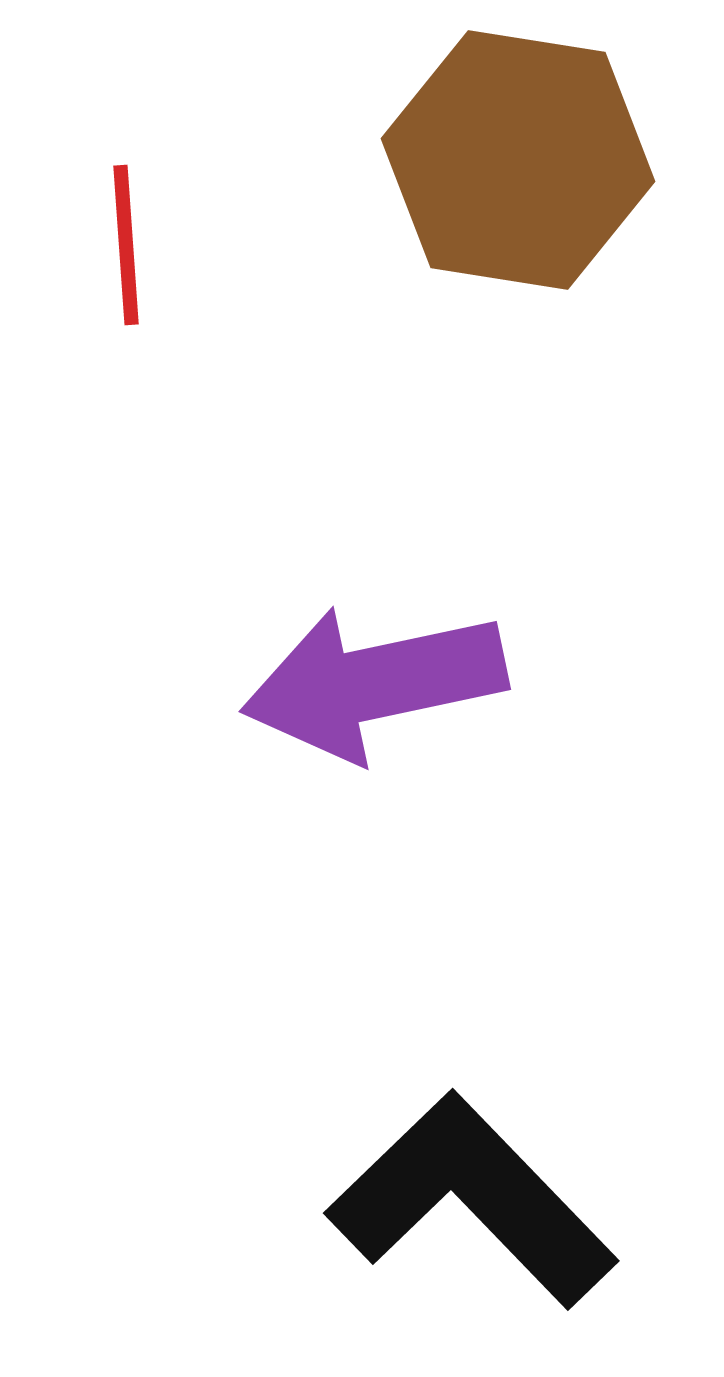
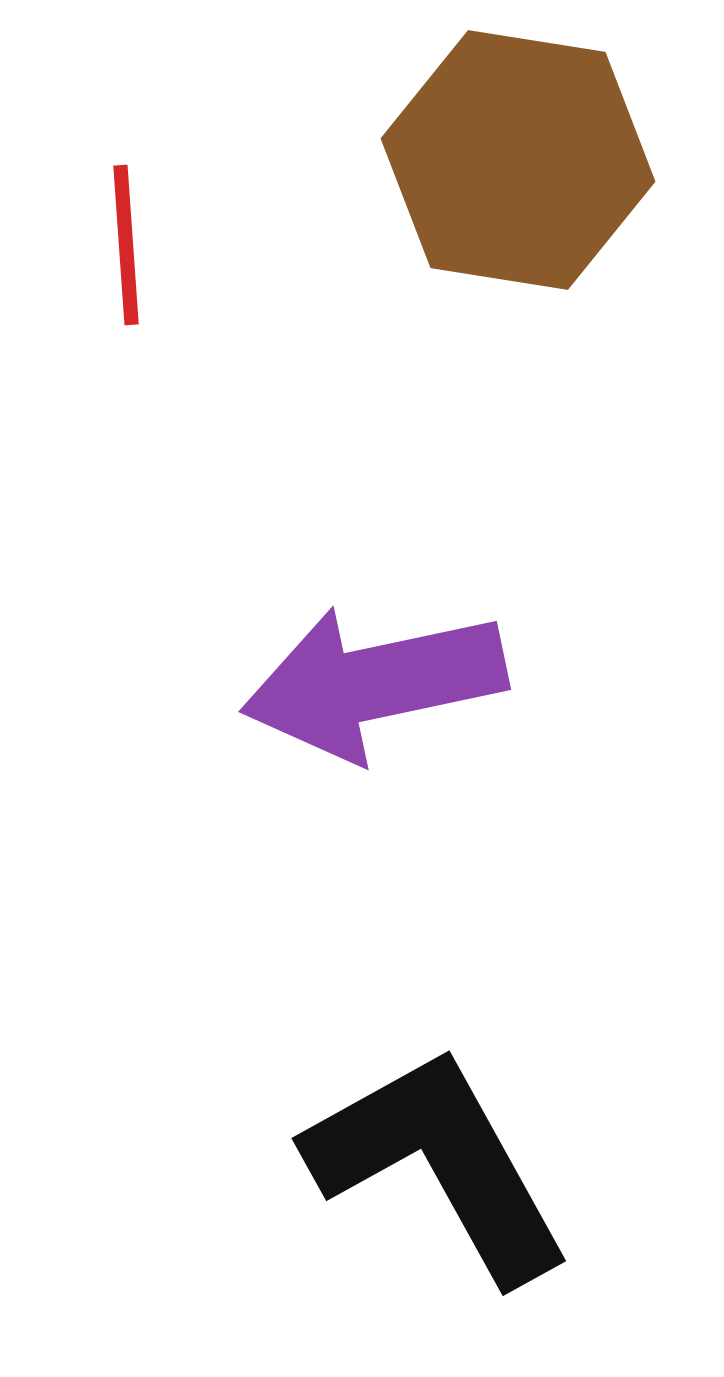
black L-shape: moved 33 px left, 36 px up; rotated 15 degrees clockwise
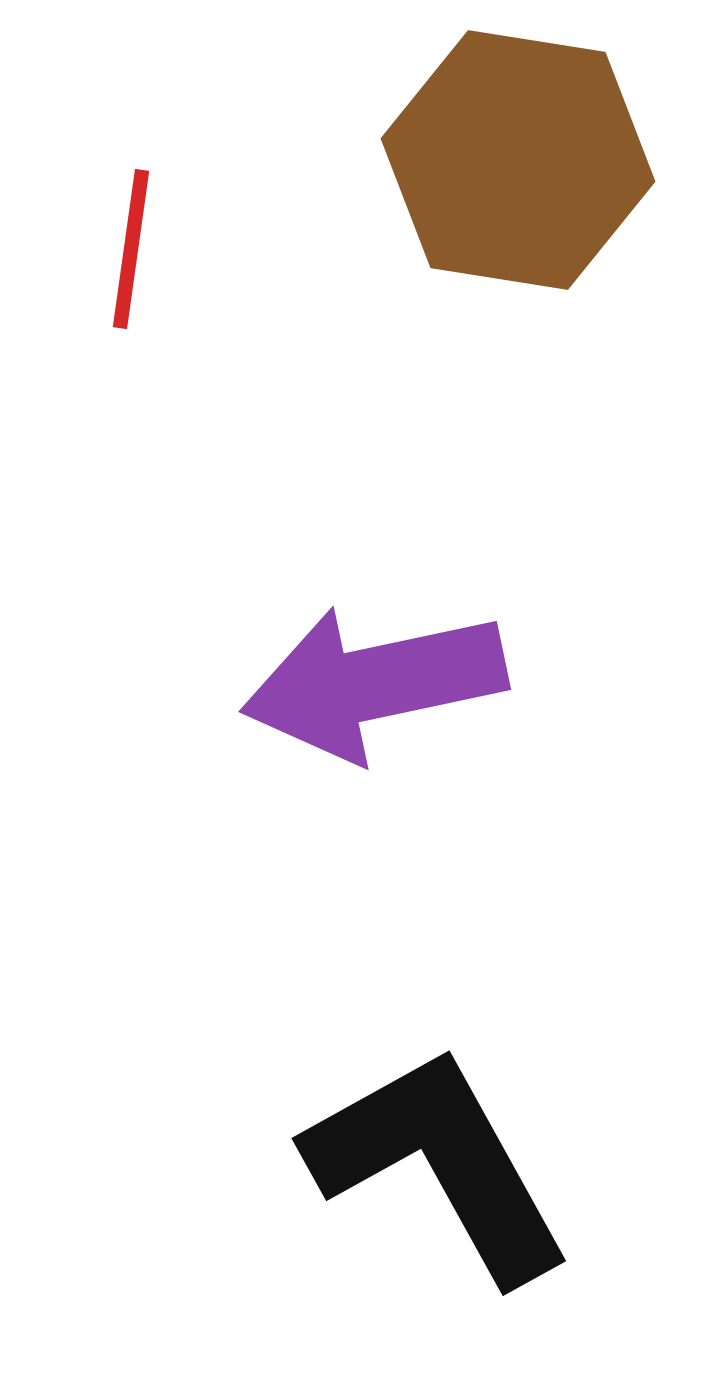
red line: moved 5 px right, 4 px down; rotated 12 degrees clockwise
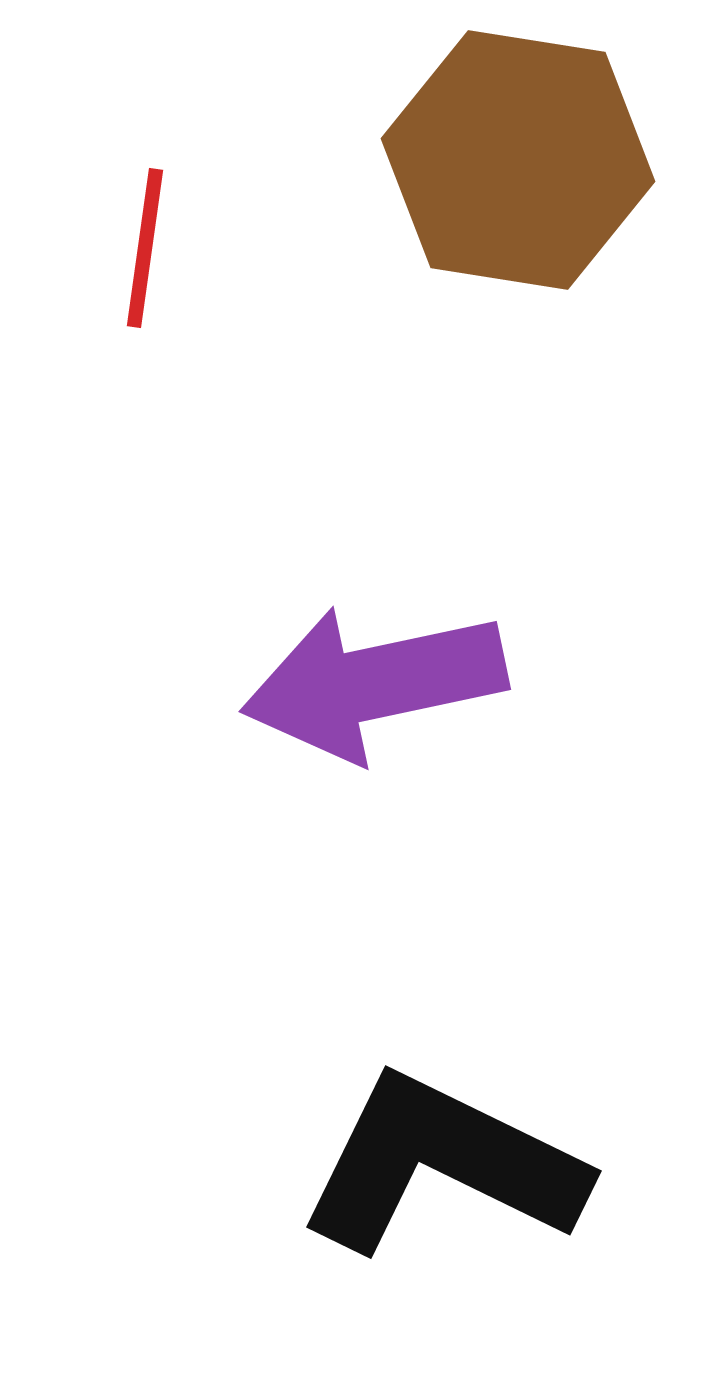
red line: moved 14 px right, 1 px up
black L-shape: moved 3 px right; rotated 35 degrees counterclockwise
